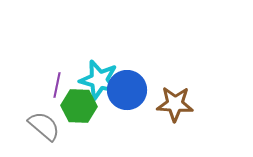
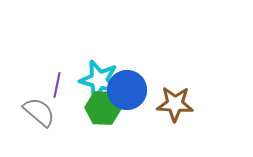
green hexagon: moved 24 px right, 2 px down
gray semicircle: moved 5 px left, 14 px up
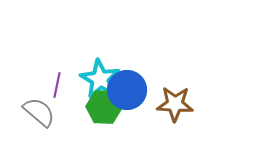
cyan star: moved 1 px right, 1 px up; rotated 15 degrees clockwise
green hexagon: moved 1 px right, 1 px up
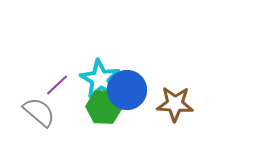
purple line: rotated 35 degrees clockwise
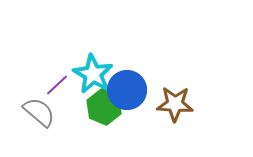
cyan star: moved 7 px left, 5 px up
green hexagon: rotated 20 degrees clockwise
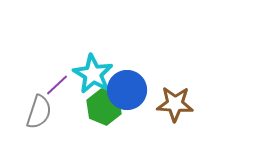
gray semicircle: rotated 68 degrees clockwise
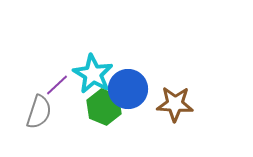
blue circle: moved 1 px right, 1 px up
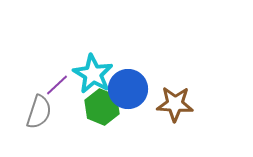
green hexagon: moved 2 px left
